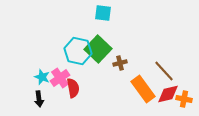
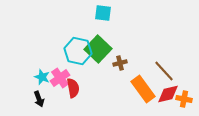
black arrow: rotated 14 degrees counterclockwise
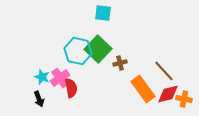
red semicircle: moved 2 px left
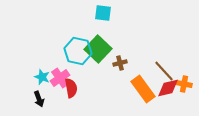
red diamond: moved 6 px up
orange cross: moved 15 px up
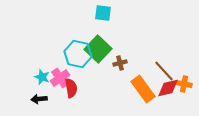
cyan hexagon: moved 3 px down
black arrow: rotated 105 degrees clockwise
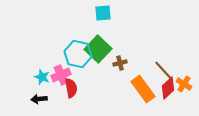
cyan square: rotated 12 degrees counterclockwise
pink cross: moved 1 px right, 3 px up; rotated 12 degrees clockwise
orange cross: rotated 21 degrees clockwise
red diamond: rotated 30 degrees counterclockwise
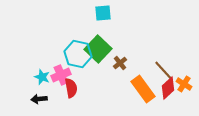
brown cross: rotated 24 degrees counterclockwise
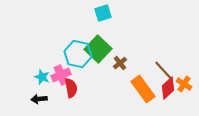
cyan square: rotated 12 degrees counterclockwise
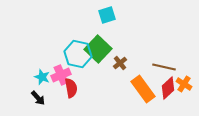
cyan square: moved 4 px right, 2 px down
brown line: moved 4 px up; rotated 35 degrees counterclockwise
black arrow: moved 1 px left, 1 px up; rotated 126 degrees counterclockwise
